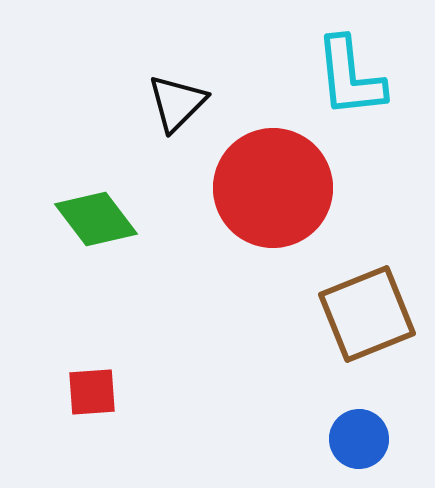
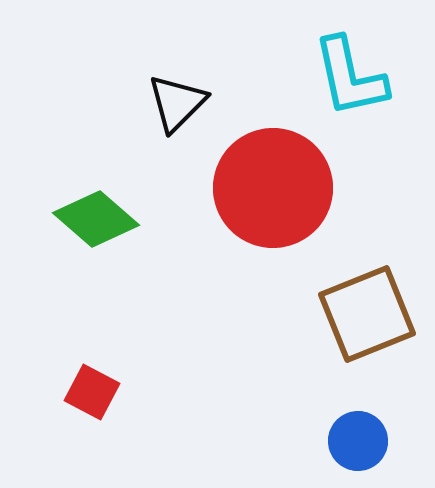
cyan L-shape: rotated 6 degrees counterclockwise
green diamond: rotated 12 degrees counterclockwise
red square: rotated 32 degrees clockwise
blue circle: moved 1 px left, 2 px down
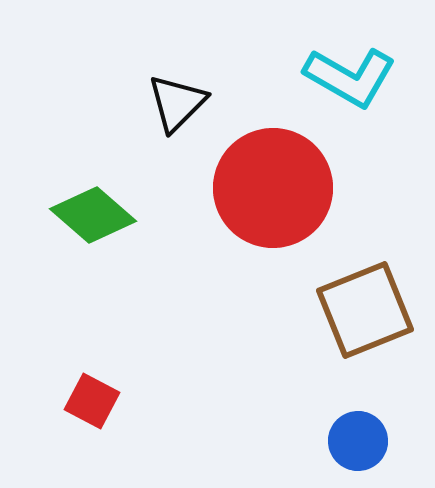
cyan L-shape: rotated 48 degrees counterclockwise
green diamond: moved 3 px left, 4 px up
brown square: moved 2 px left, 4 px up
red square: moved 9 px down
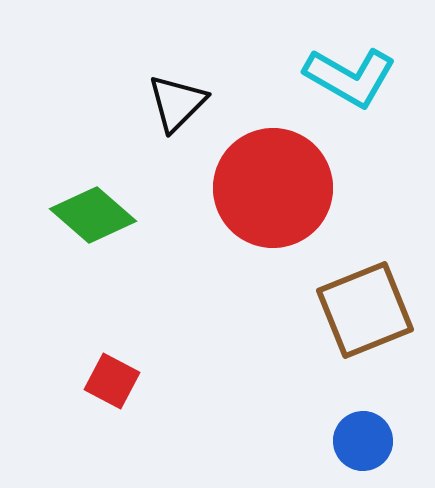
red square: moved 20 px right, 20 px up
blue circle: moved 5 px right
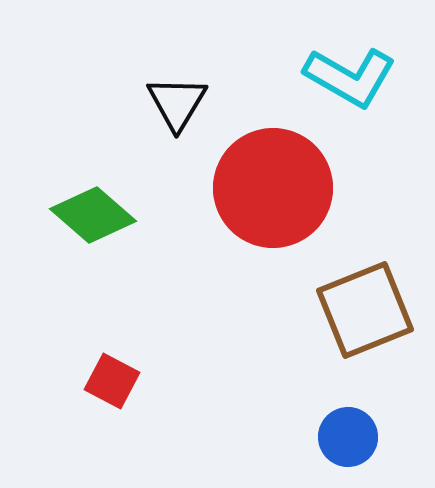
black triangle: rotated 14 degrees counterclockwise
blue circle: moved 15 px left, 4 px up
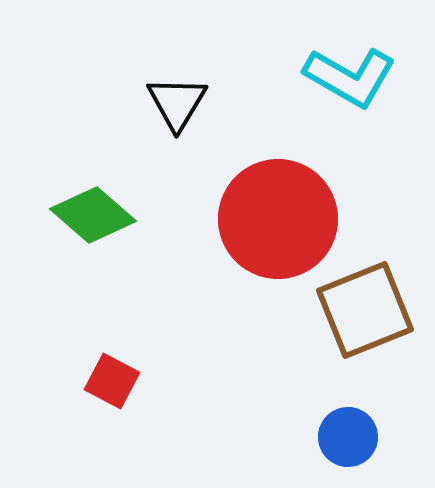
red circle: moved 5 px right, 31 px down
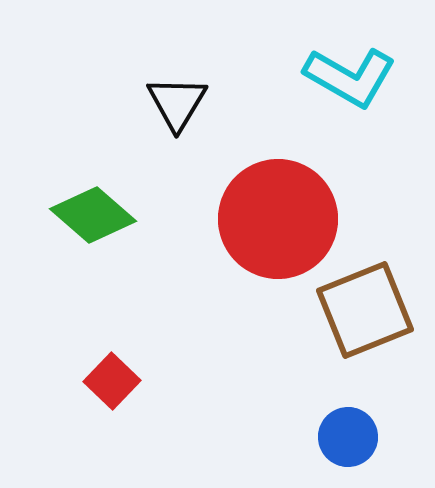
red square: rotated 16 degrees clockwise
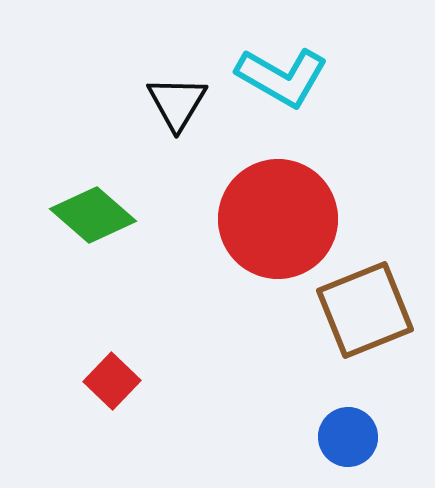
cyan L-shape: moved 68 px left
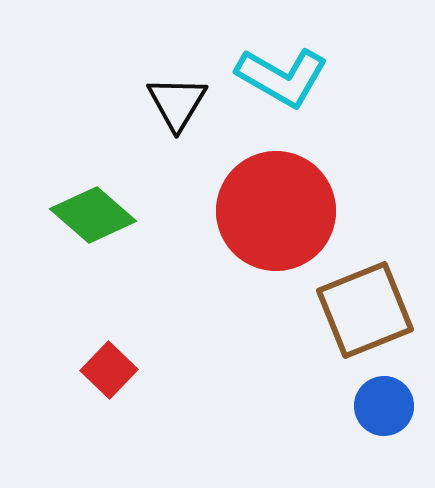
red circle: moved 2 px left, 8 px up
red square: moved 3 px left, 11 px up
blue circle: moved 36 px right, 31 px up
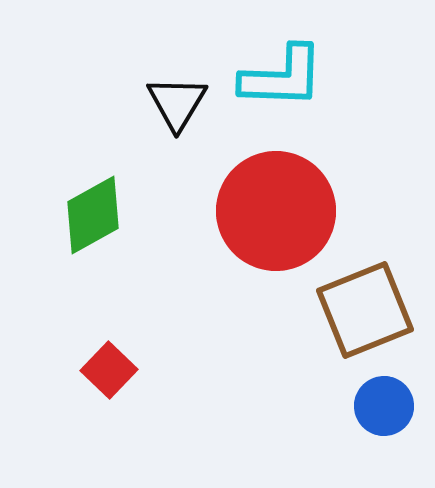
cyan L-shape: rotated 28 degrees counterclockwise
green diamond: rotated 70 degrees counterclockwise
